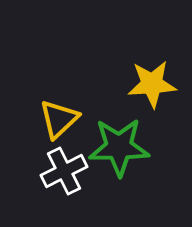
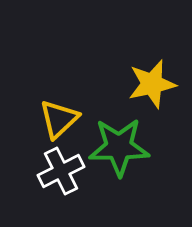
yellow star: rotated 9 degrees counterclockwise
white cross: moved 3 px left
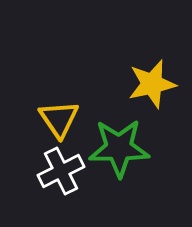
yellow triangle: rotated 21 degrees counterclockwise
green star: moved 1 px down
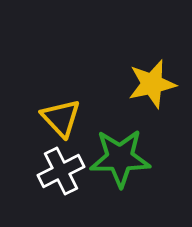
yellow triangle: moved 2 px right, 1 px up; rotated 9 degrees counterclockwise
green star: moved 1 px right, 10 px down
